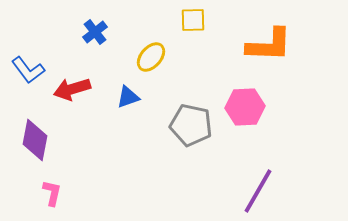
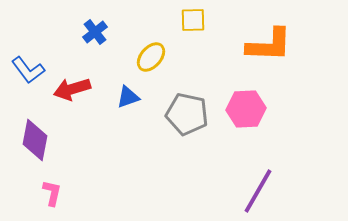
pink hexagon: moved 1 px right, 2 px down
gray pentagon: moved 4 px left, 11 px up
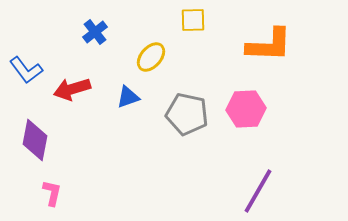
blue L-shape: moved 2 px left
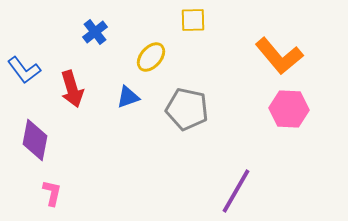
orange L-shape: moved 10 px right, 11 px down; rotated 48 degrees clockwise
blue L-shape: moved 2 px left
red arrow: rotated 90 degrees counterclockwise
pink hexagon: moved 43 px right; rotated 6 degrees clockwise
gray pentagon: moved 5 px up
purple line: moved 22 px left
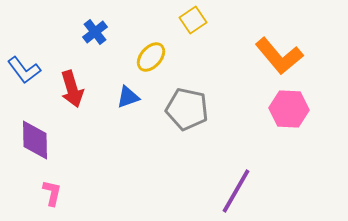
yellow square: rotated 32 degrees counterclockwise
purple diamond: rotated 12 degrees counterclockwise
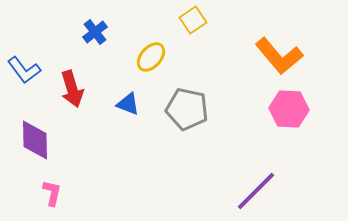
blue triangle: moved 7 px down; rotated 40 degrees clockwise
purple line: moved 20 px right; rotated 15 degrees clockwise
